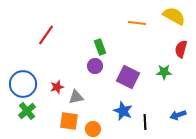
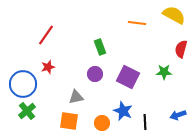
yellow semicircle: moved 1 px up
purple circle: moved 8 px down
red star: moved 9 px left, 20 px up
orange circle: moved 9 px right, 6 px up
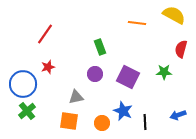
red line: moved 1 px left, 1 px up
